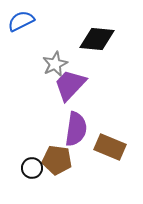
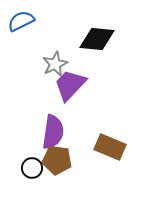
purple semicircle: moved 23 px left, 3 px down
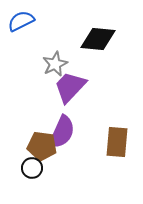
black diamond: moved 1 px right
purple trapezoid: moved 2 px down
purple semicircle: moved 9 px right; rotated 16 degrees clockwise
brown rectangle: moved 7 px right, 5 px up; rotated 72 degrees clockwise
brown pentagon: moved 15 px left, 14 px up
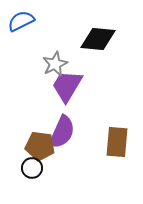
purple trapezoid: moved 3 px left, 1 px up; rotated 12 degrees counterclockwise
brown pentagon: moved 2 px left
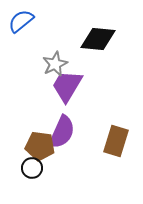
blue semicircle: rotated 12 degrees counterclockwise
brown rectangle: moved 1 px left, 1 px up; rotated 12 degrees clockwise
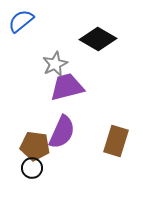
black diamond: rotated 24 degrees clockwise
purple trapezoid: moved 1 px down; rotated 45 degrees clockwise
brown pentagon: moved 5 px left
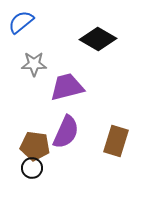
blue semicircle: moved 1 px down
gray star: moved 21 px left; rotated 25 degrees clockwise
purple semicircle: moved 4 px right
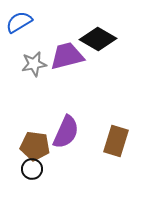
blue semicircle: moved 2 px left; rotated 8 degrees clockwise
gray star: rotated 10 degrees counterclockwise
purple trapezoid: moved 31 px up
black circle: moved 1 px down
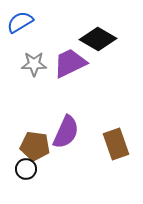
blue semicircle: moved 1 px right
purple trapezoid: moved 3 px right, 7 px down; rotated 12 degrees counterclockwise
gray star: rotated 10 degrees clockwise
brown rectangle: moved 3 px down; rotated 36 degrees counterclockwise
black circle: moved 6 px left
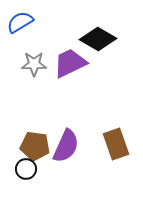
purple semicircle: moved 14 px down
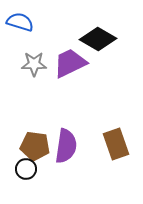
blue semicircle: rotated 48 degrees clockwise
purple semicircle: rotated 16 degrees counterclockwise
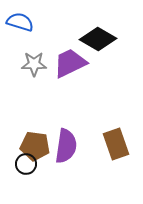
black circle: moved 5 px up
